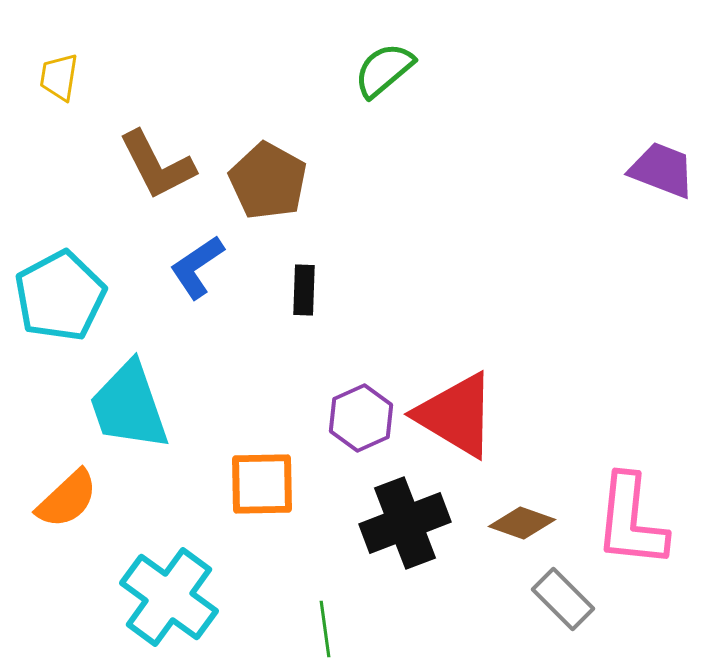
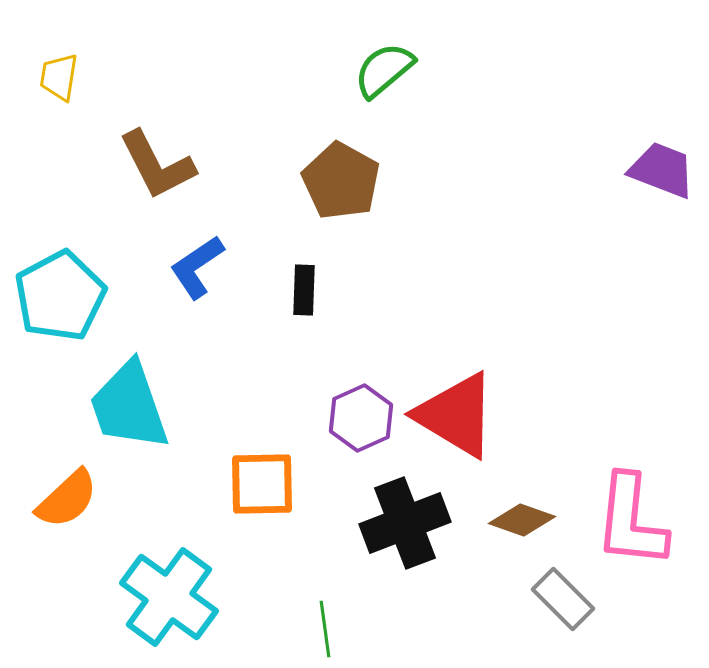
brown pentagon: moved 73 px right
brown diamond: moved 3 px up
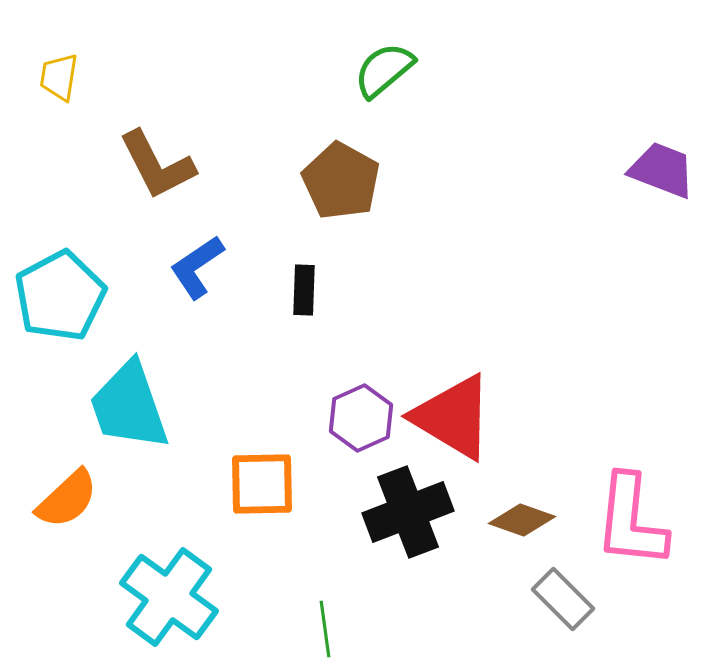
red triangle: moved 3 px left, 2 px down
black cross: moved 3 px right, 11 px up
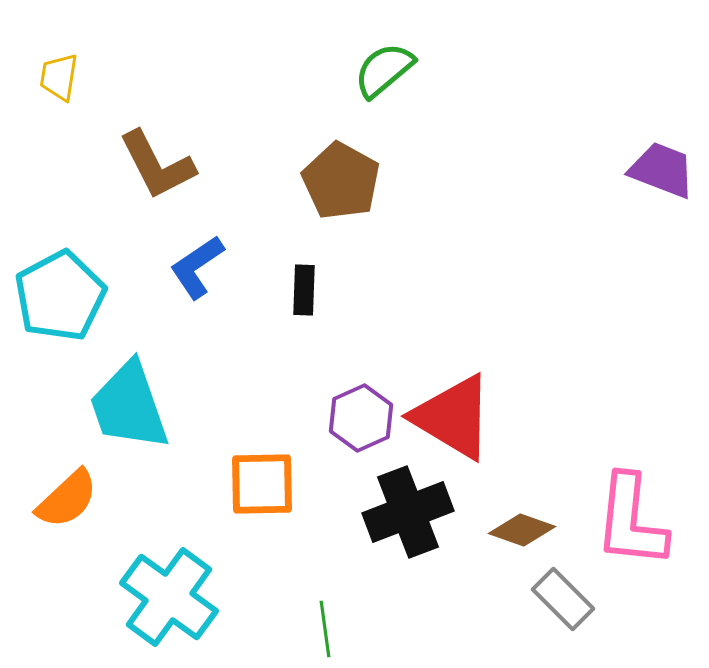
brown diamond: moved 10 px down
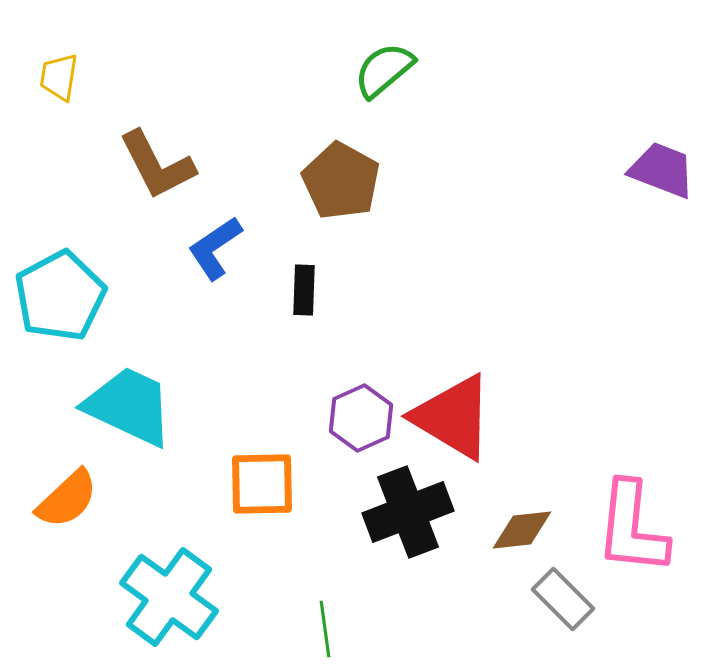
blue L-shape: moved 18 px right, 19 px up
cyan trapezoid: rotated 134 degrees clockwise
pink L-shape: moved 1 px right, 7 px down
brown diamond: rotated 26 degrees counterclockwise
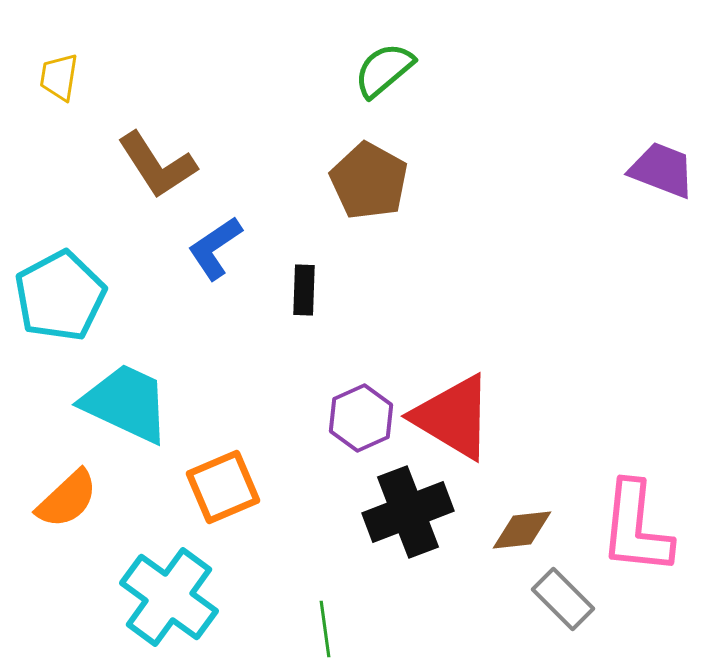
brown L-shape: rotated 6 degrees counterclockwise
brown pentagon: moved 28 px right
cyan trapezoid: moved 3 px left, 3 px up
orange square: moved 39 px left, 3 px down; rotated 22 degrees counterclockwise
pink L-shape: moved 4 px right
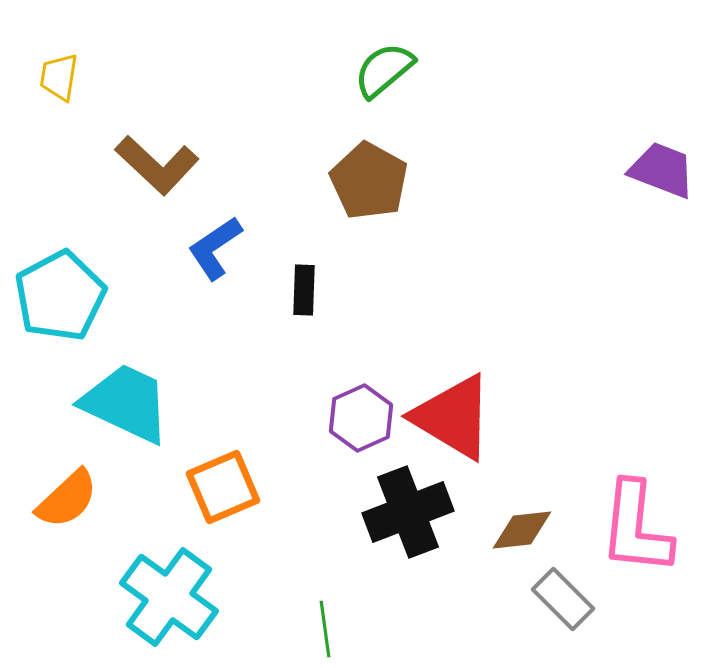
brown L-shape: rotated 14 degrees counterclockwise
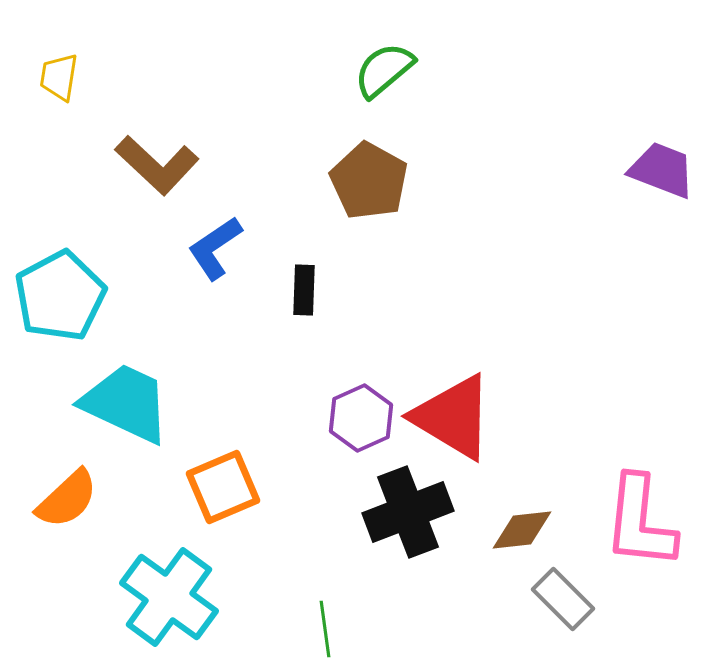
pink L-shape: moved 4 px right, 6 px up
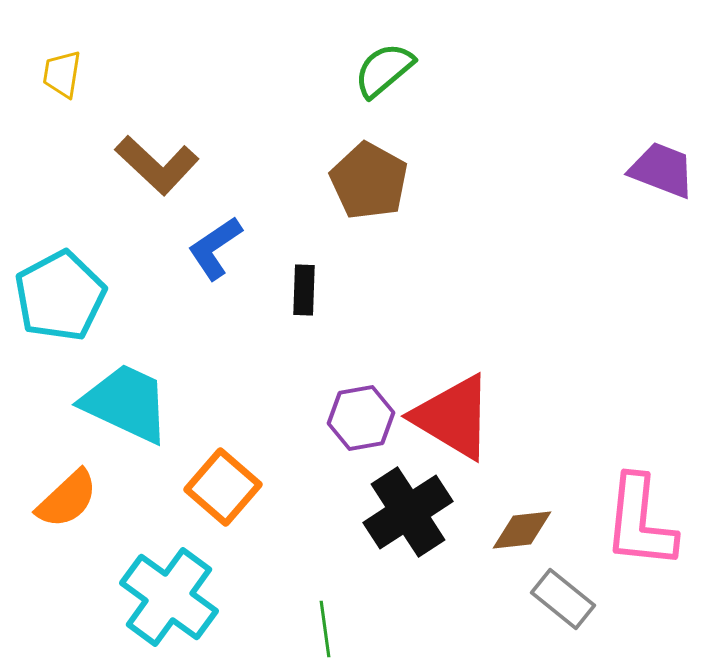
yellow trapezoid: moved 3 px right, 3 px up
purple hexagon: rotated 14 degrees clockwise
orange square: rotated 26 degrees counterclockwise
black cross: rotated 12 degrees counterclockwise
gray rectangle: rotated 6 degrees counterclockwise
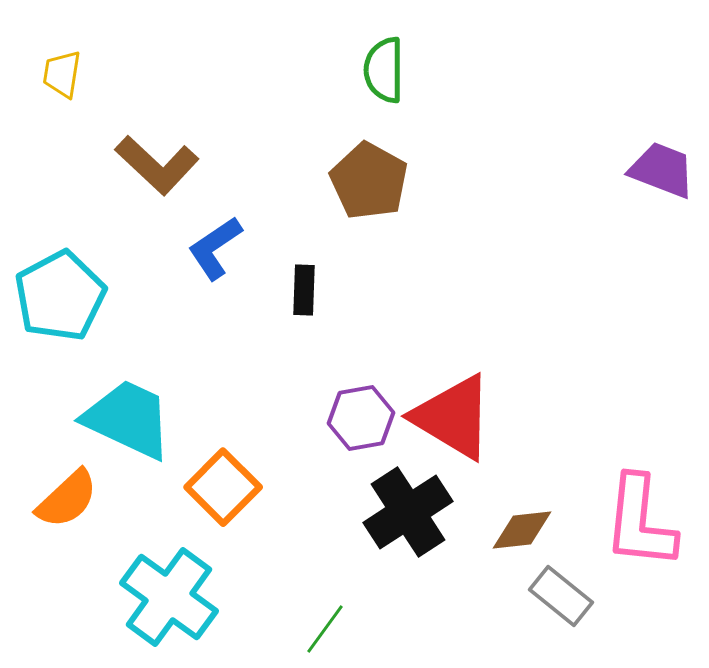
green semicircle: rotated 50 degrees counterclockwise
cyan trapezoid: moved 2 px right, 16 px down
orange square: rotated 4 degrees clockwise
gray rectangle: moved 2 px left, 3 px up
green line: rotated 44 degrees clockwise
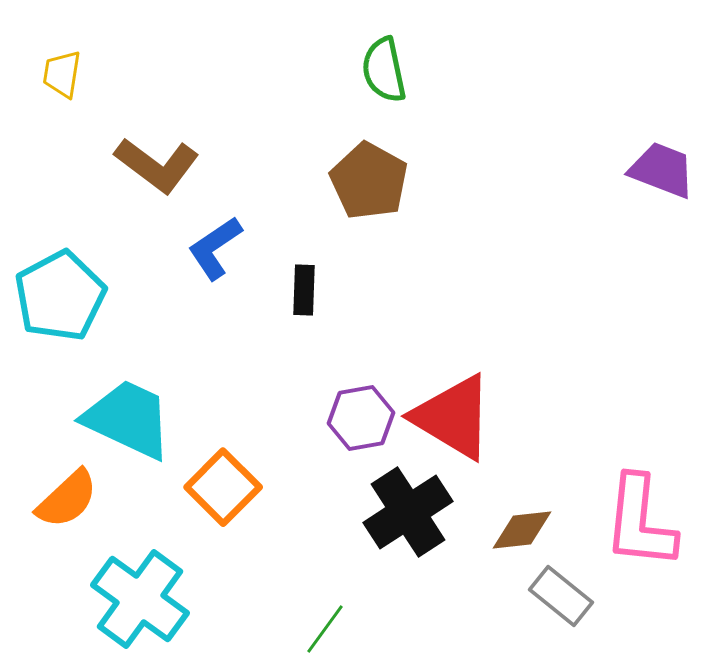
green semicircle: rotated 12 degrees counterclockwise
brown L-shape: rotated 6 degrees counterclockwise
cyan cross: moved 29 px left, 2 px down
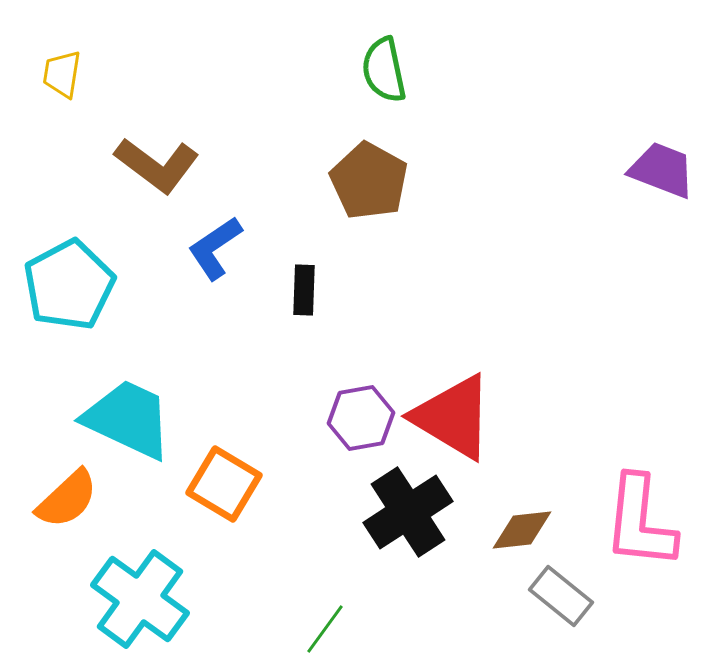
cyan pentagon: moved 9 px right, 11 px up
orange square: moved 1 px right, 3 px up; rotated 14 degrees counterclockwise
